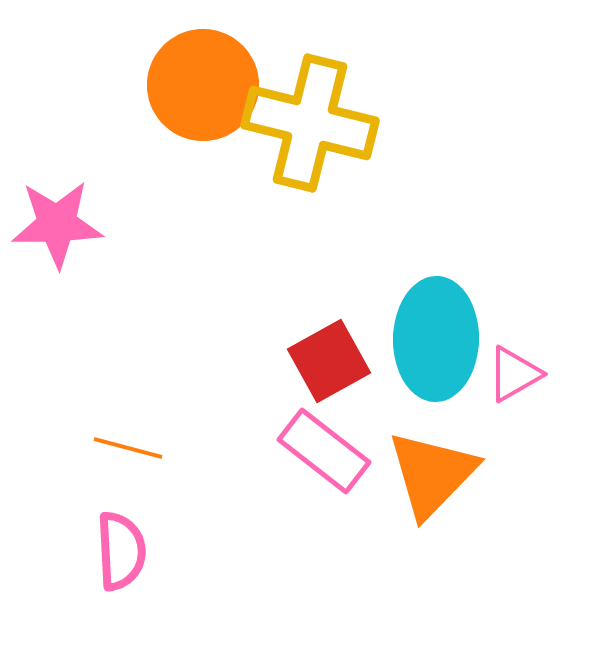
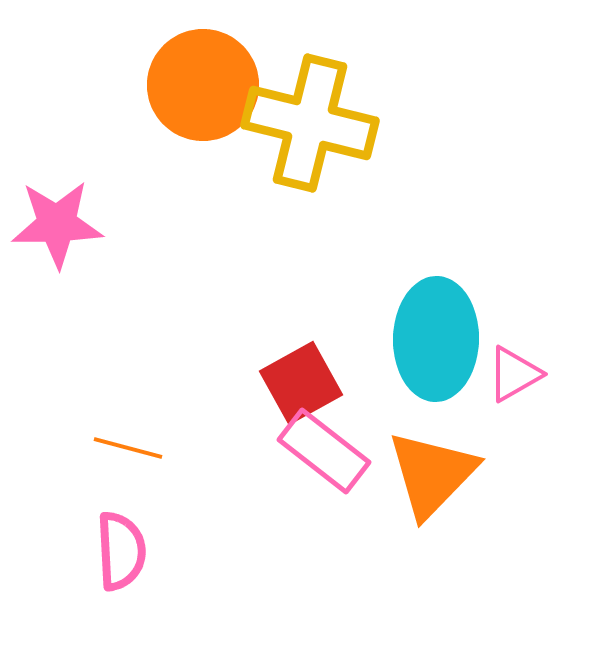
red square: moved 28 px left, 22 px down
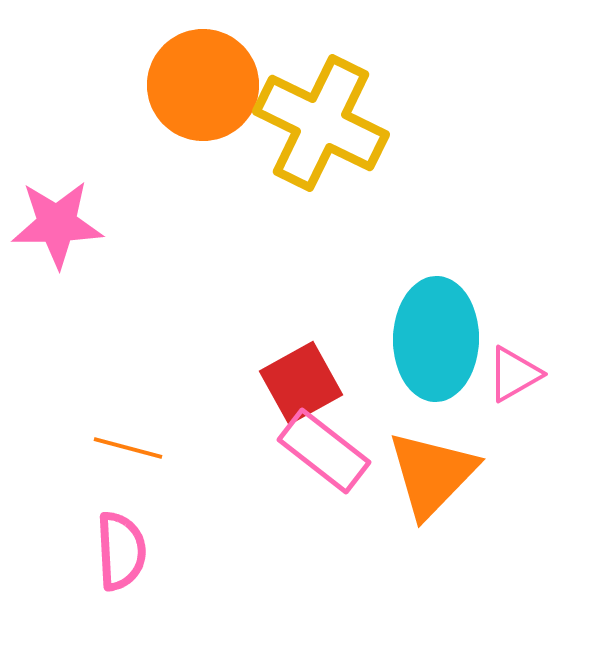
yellow cross: moved 11 px right; rotated 12 degrees clockwise
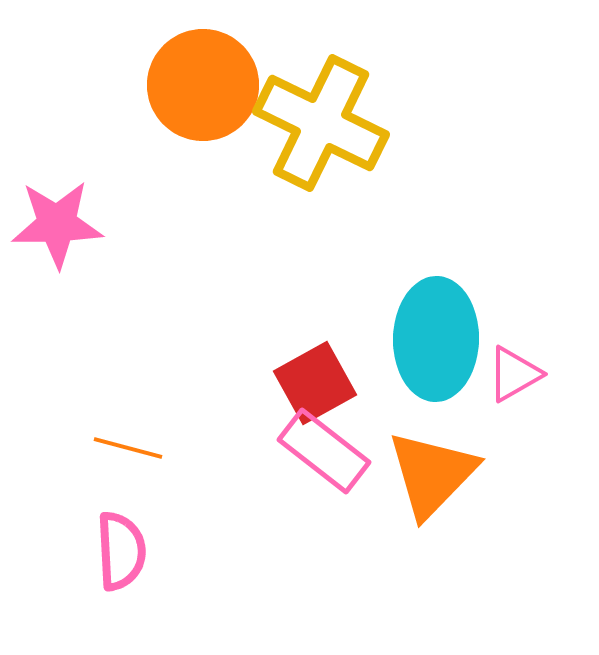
red square: moved 14 px right
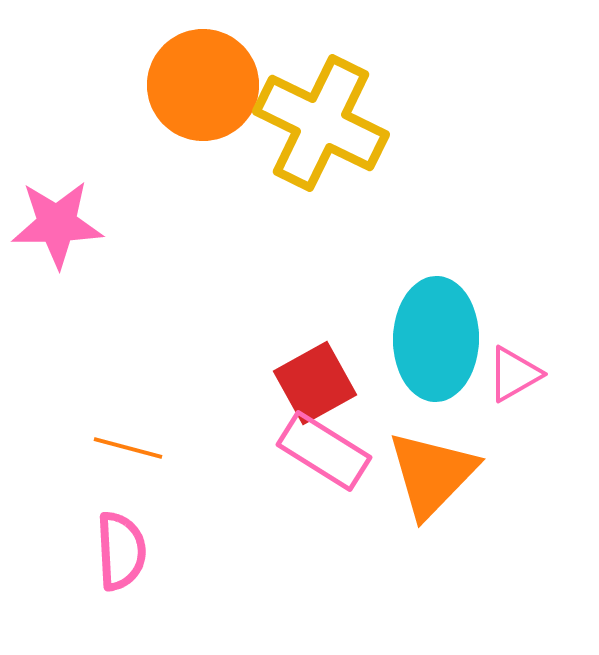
pink rectangle: rotated 6 degrees counterclockwise
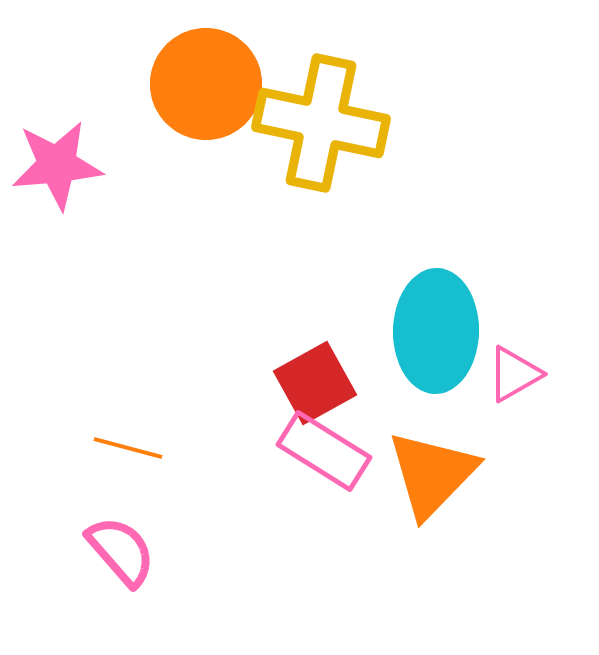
orange circle: moved 3 px right, 1 px up
yellow cross: rotated 14 degrees counterclockwise
pink star: moved 59 px up; rotated 4 degrees counterclockwise
cyan ellipse: moved 8 px up
pink semicircle: rotated 38 degrees counterclockwise
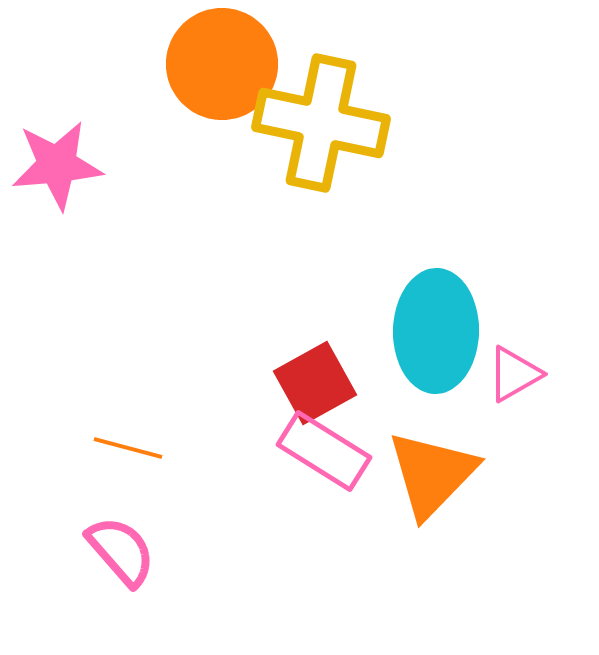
orange circle: moved 16 px right, 20 px up
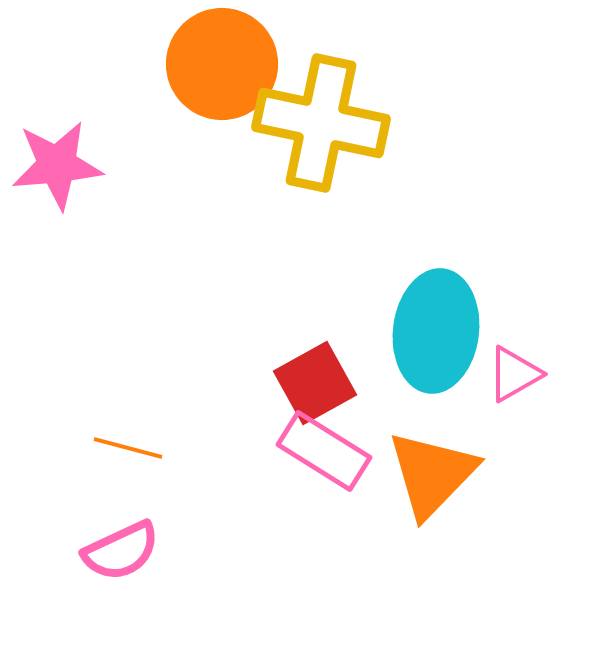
cyan ellipse: rotated 6 degrees clockwise
pink semicircle: rotated 106 degrees clockwise
